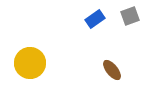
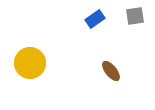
gray square: moved 5 px right; rotated 12 degrees clockwise
brown ellipse: moved 1 px left, 1 px down
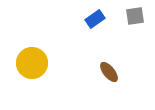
yellow circle: moved 2 px right
brown ellipse: moved 2 px left, 1 px down
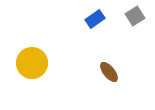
gray square: rotated 24 degrees counterclockwise
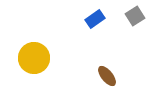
yellow circle: moved 2 px right, 5 px up
brown ellipse: moved 2 px left, 4 px down
